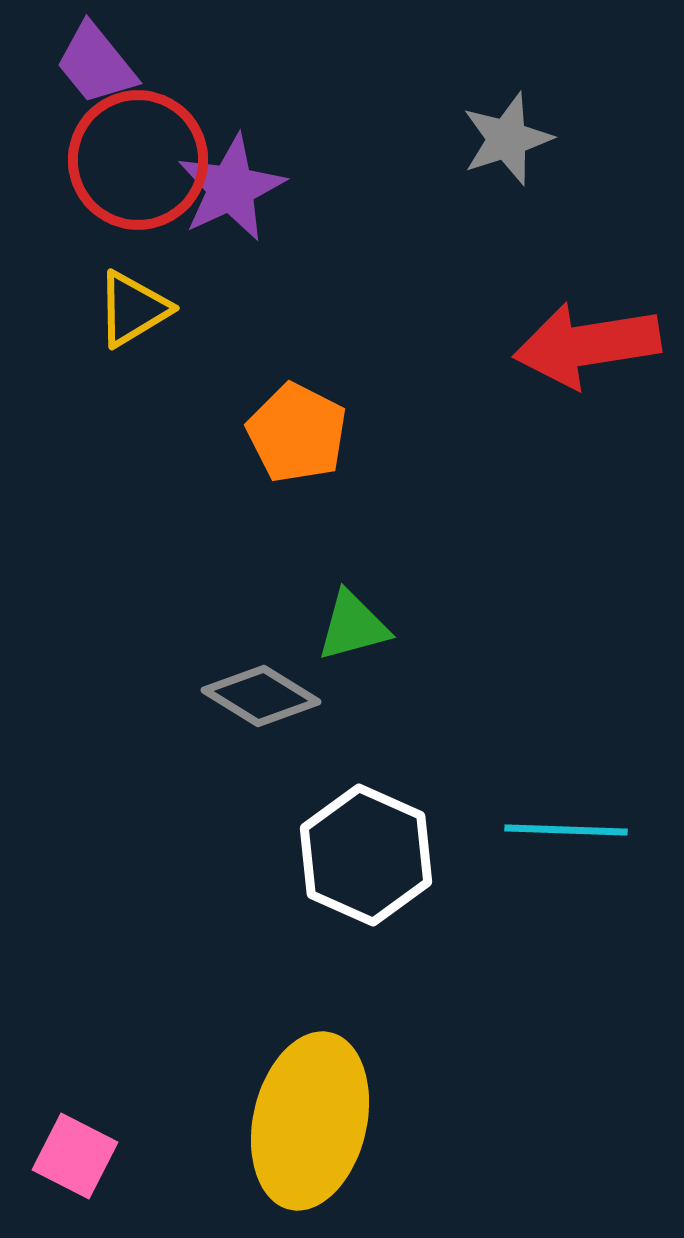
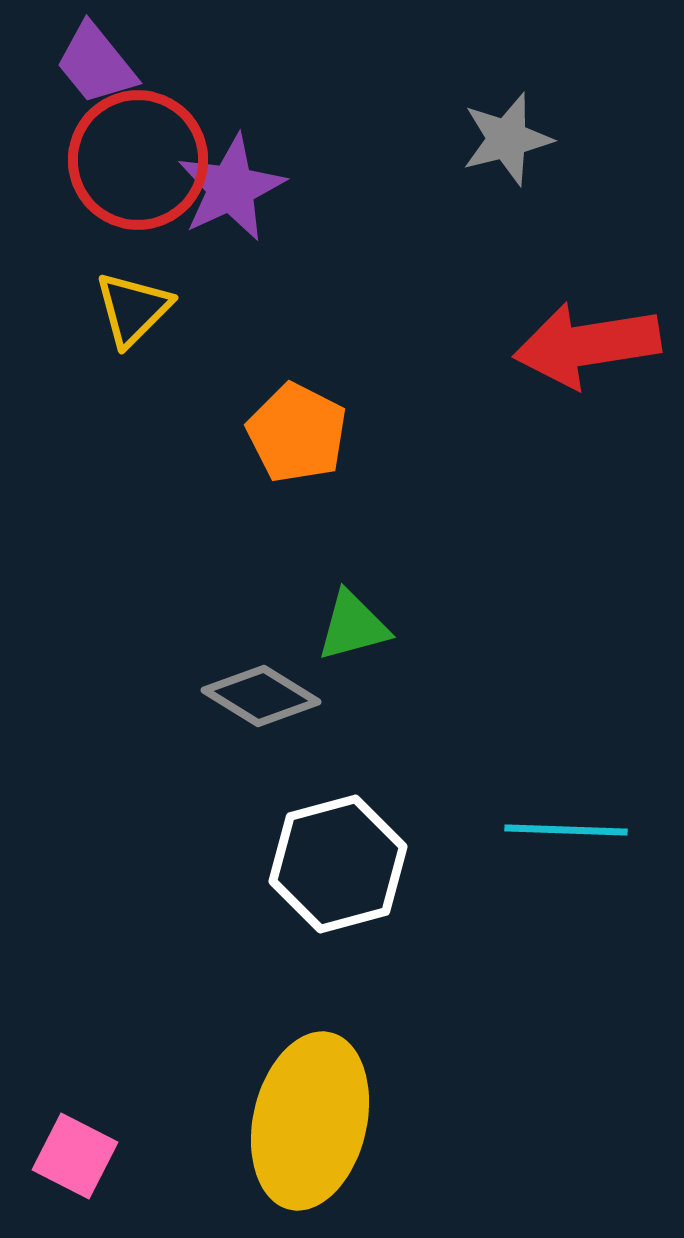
gray star: rotated 4 degrees clockwise
yellow triangle: rotated 14 degrees counterclockwise
white hexagon: moved 28 px left, 9 px down; rotated 21 degrees clockwise
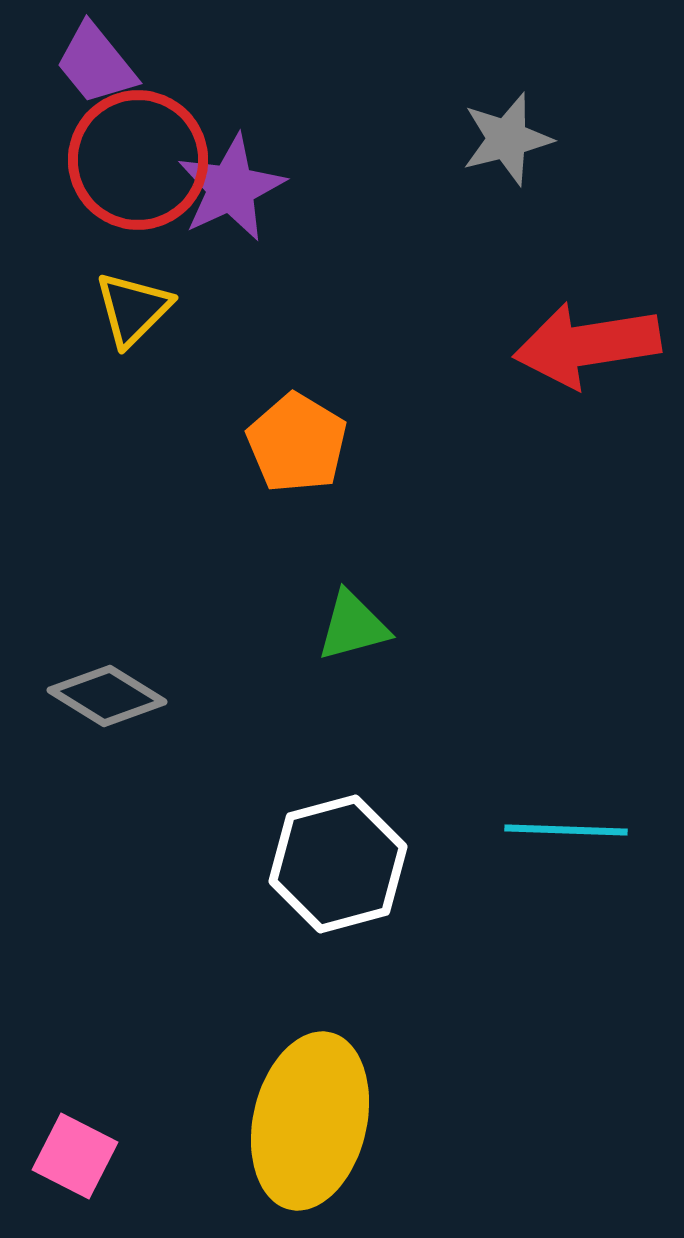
orange pentagon: moved 10 px down; rotated 4 degrees clockwise
gray diamond: moved 154 px left
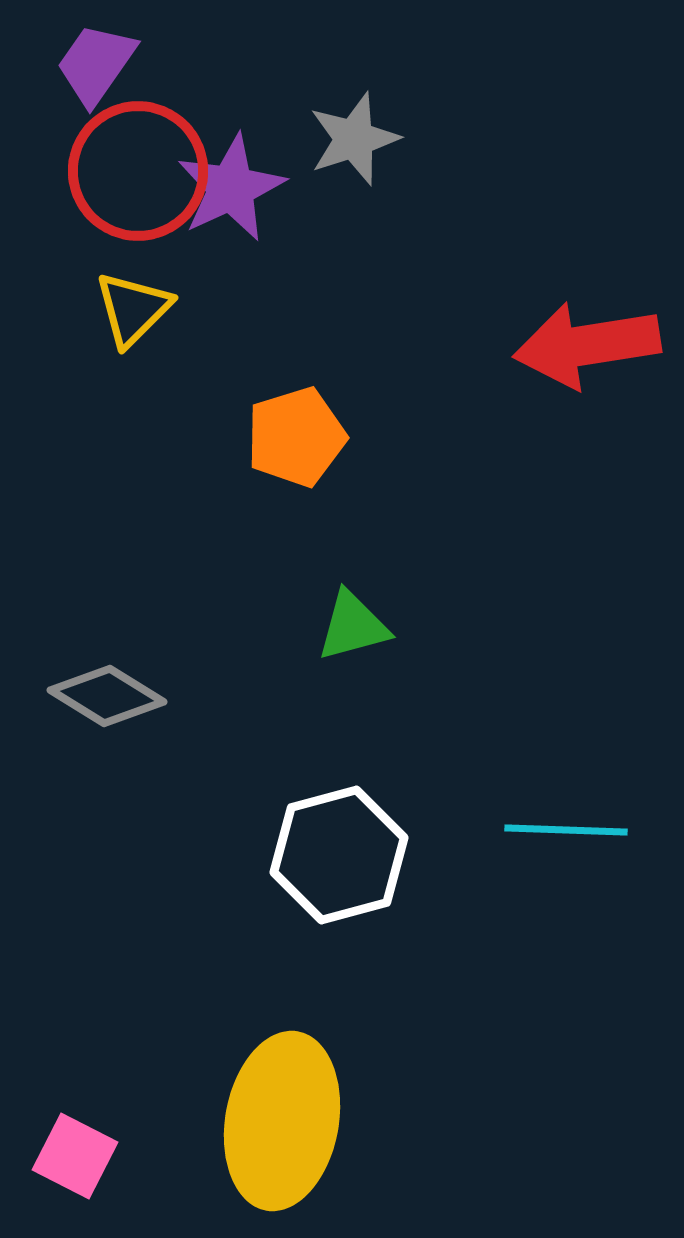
purple trapezoid: rotated 74 degrees clockwise
gray star: moved 153 px left; rotated 4 degrees counterclockwise
red circle: moved 11 px down
orange pentagon: moved 1 px left, 6 px up; rotated 24 degrees clockwise
white hexagon: moved 1 px right, 9 px up
yellow ellipse: moved 28 px left; rotated 3 degrees counterclockwise
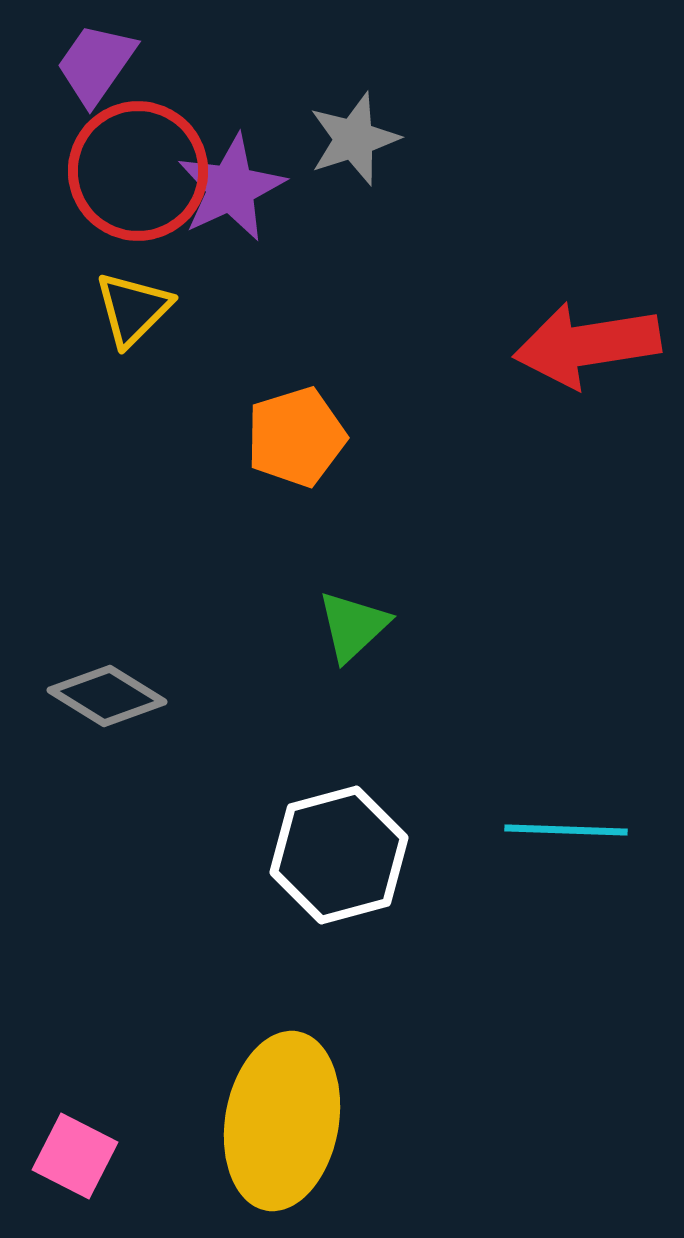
green triangle: rotated 28 degrees counterclockwise
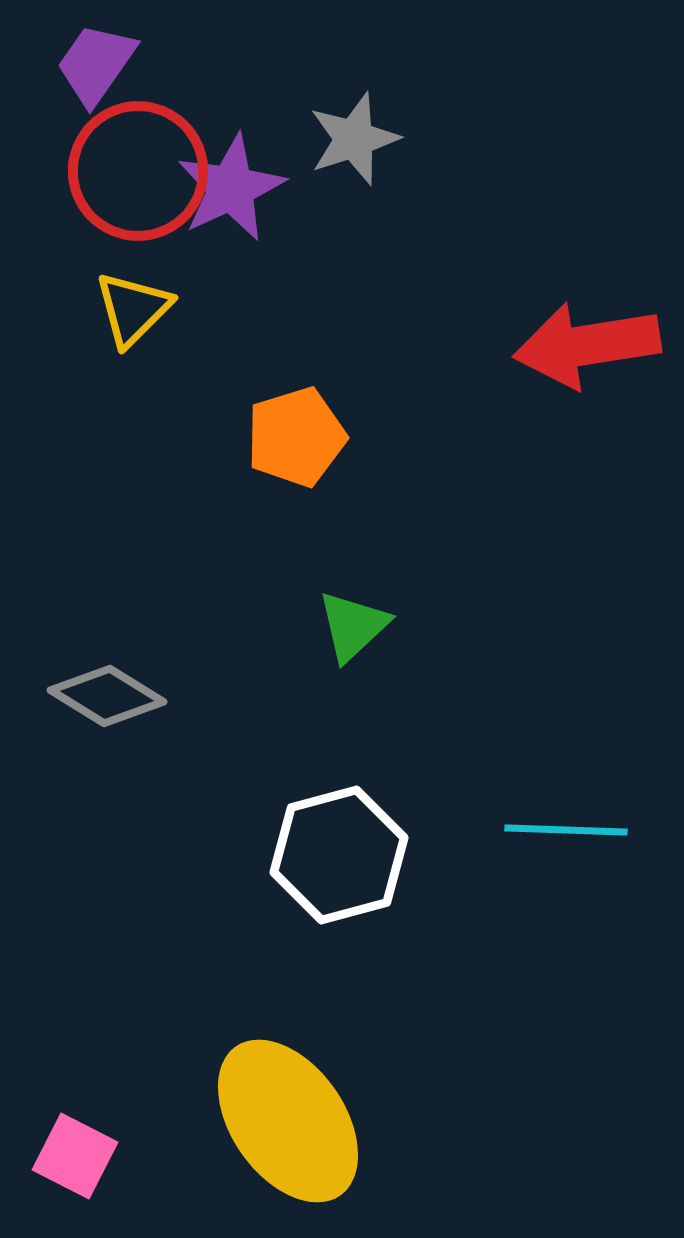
yellow ellipse: moved 6 px right; rotated 45 degrees counterclockwise
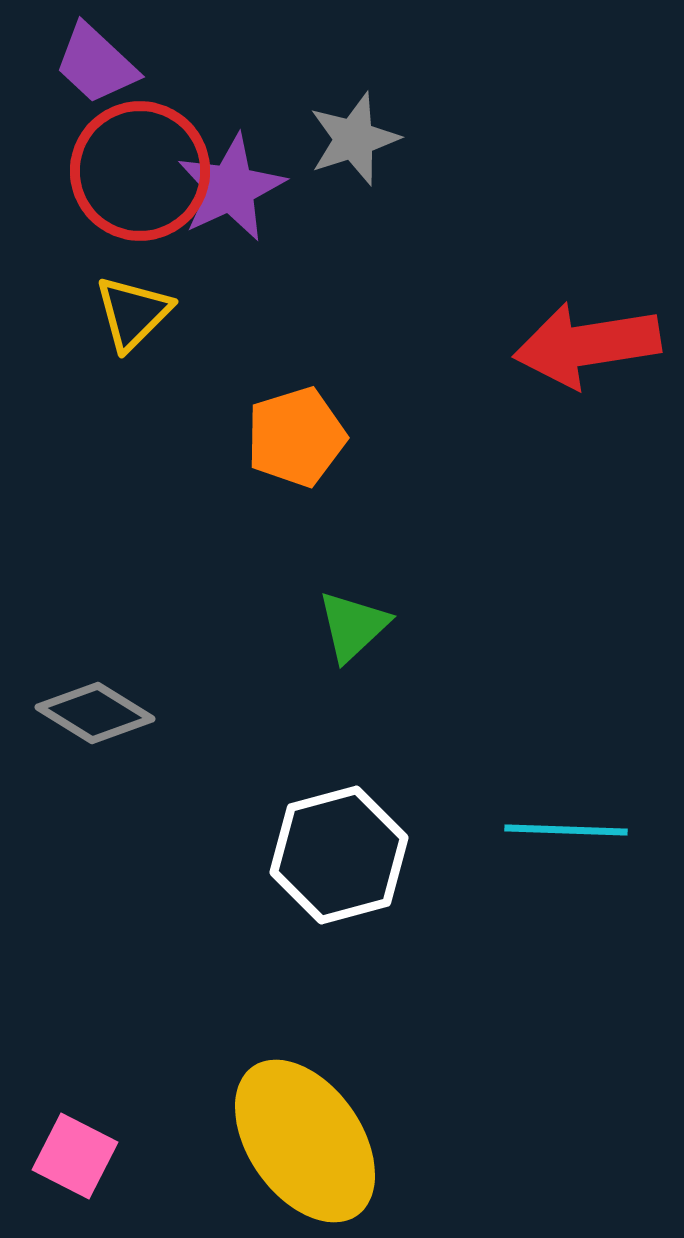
purple trapezoid: rotated 82 degrees counterclockwise
red circle: moved 2 px right
yellow triangle: moved 4 px down
gray diamond: moved 12 px left, 17 px down
yellow ellipse: moved 17 px right, 20 px down
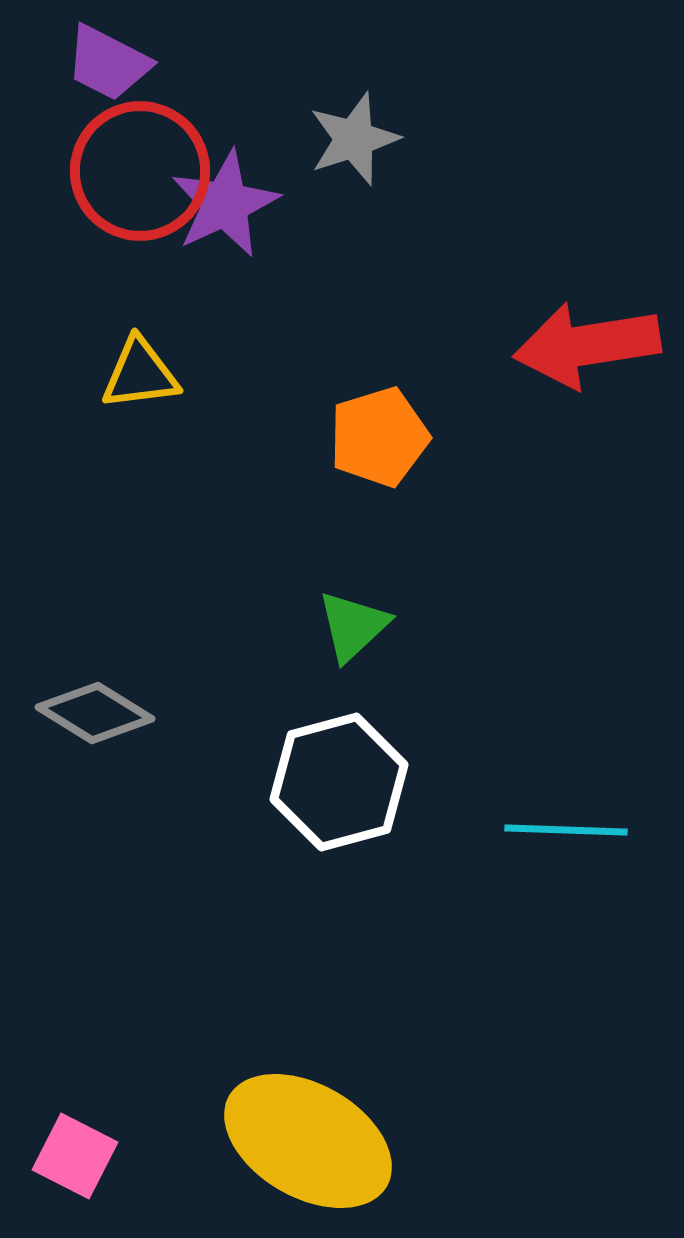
purple trapezoid: moved 12 px right, 1 px up; rotated 16 degrees counterclockwise
purple star: moved 6 px left, 16 px down
yellow triangle: moved 7 px right, 61 px down; rotated 38 degrees clockwise
orange pentagon: moved 83 px right
white hexagon: moved 73 px up
yellow ellipse: moved 3 px right; rotated 25 degrees counterclockwise
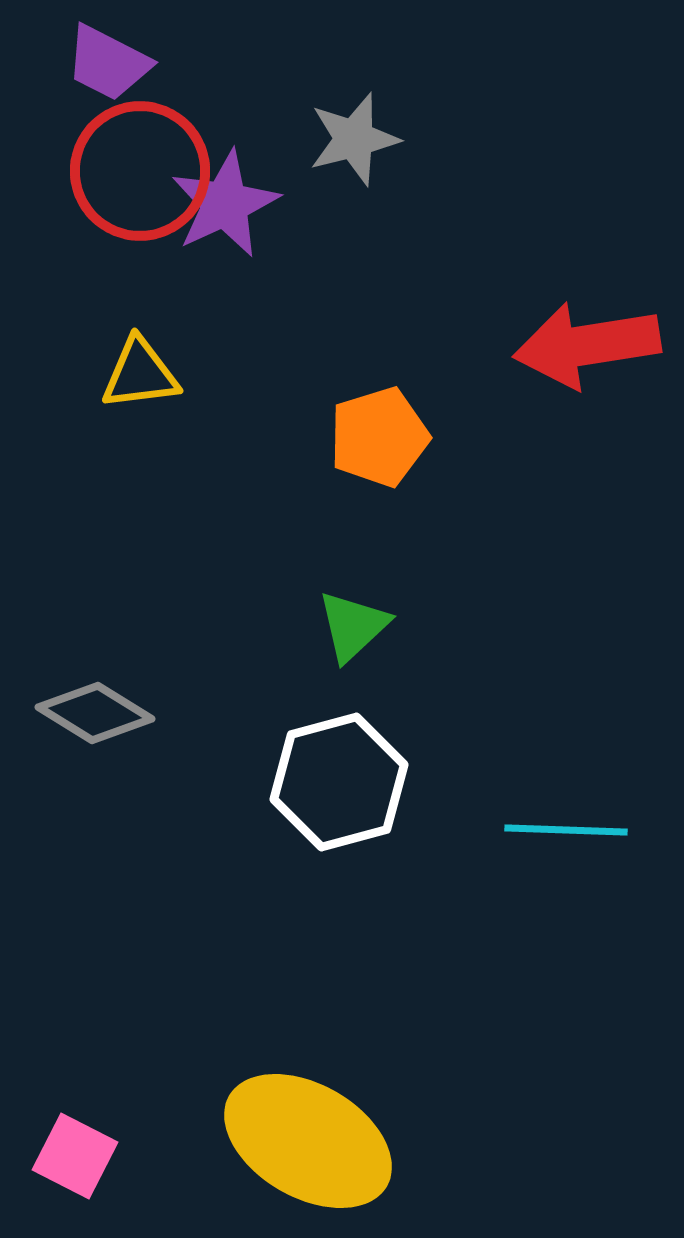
gray star: rotated 4 degrees clockwise
